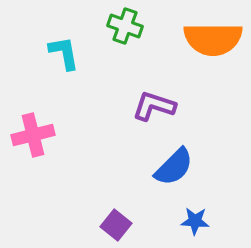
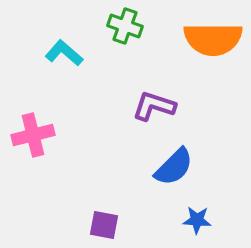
cyan L-shape: rotated 39 degrees counterclockwise
blue star: moved 2 px right, 1 px up
purple square: moved 12 px left; rotated 28 degrees counterclockwise
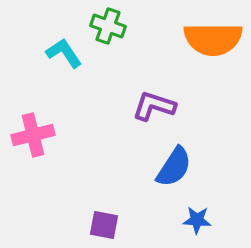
green cross: moved 17 px left
cyan L-shape: rotated 15 degrees clockwise
blue semicircle: rotated 12 degrees counterclockwise
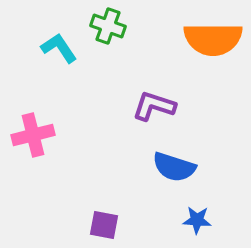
cyan L-shape: moved 5 px left, 5 px up
blue semicircle: rotated 75 degrees clockwise
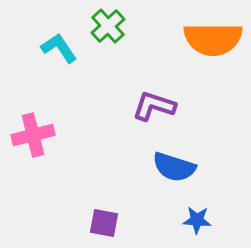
green cross: rotated 28 degrees clockwise
purple square: moved 2 px up
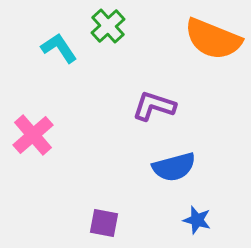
orange semicircle: rotated 22 degrees clockwise
pink cross: rotated 27 degrees counterclockwise
blue semicircle: rotated 33 degrees counterclockwise
blue star: rotated 12 degrees clockwise
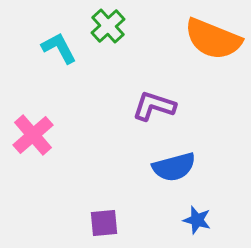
cyan L-shape: rotated 6 degrees clockwise
purple square: rotated 16 degrees counterclockwise
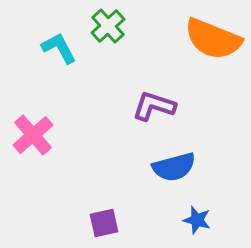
purple square: rotated 8 degrees counterclockwise
